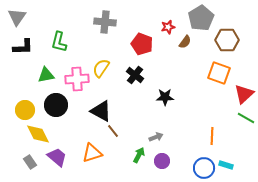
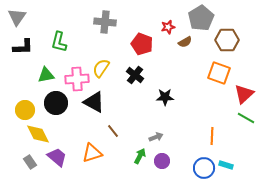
brown semicircle: rotated 24 degrees clockwise
black circle: moved 2 px up
black triangle: moved 7 px left, 9 px up
green arrow: moved 1 px right, 1 px down
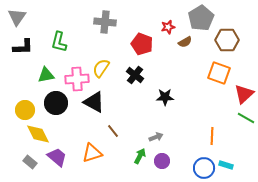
gray rectangle: rotated 16 degrees counterclockwise
